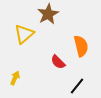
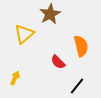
brown star: moved 2 px right
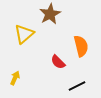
black line: rotated 24 degrees clockwise
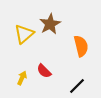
brown star: moved 10 px down
red semicircle: moved 14 px left, 9 px down
yellow arrow: moved 7 px right
black line: rotated 18 degrees counterclockwise
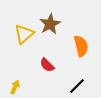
red semicircle: moved 3 px right, 6 px up
yellow arrow: moved 7 px left, 9 px down
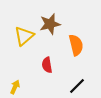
brown star: rotated 15 degrees clockwise
yellow triangle: moved 2 px down
orange semicircle: moved 5 px left, 1 px up
red semicircle: rotated 35 degrees clockwise
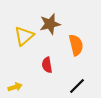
yellow arrow: rotated 48 degrees clockwise
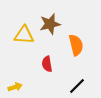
yellow triangle: moved 1 px up; rotated 45 degrees clockwise
red semicircle: moved 1 px up
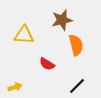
brown star: moved 12 px right, 4 px up
red semicircle: rotated 49 degrees counterclockwise
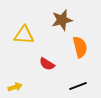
orange semicircle: moved 4 px right, 2 px down
black line: moved 1 px right; rotated 24 degrees clockwise
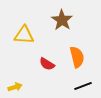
brown star: rotated 25 degrees counterclockwise
orange semicircle: moved 3 px left, 10 px down
black line: moved 5 px right
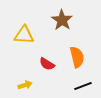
yellow arrow: moved 10 px right, 2 px up
